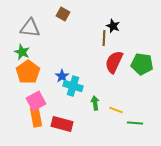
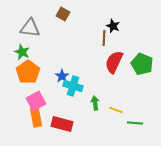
green pentagon: rotated 15 degrees clockwise
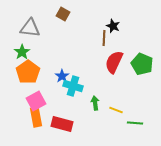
green star: rotated 14 degrees clockwise
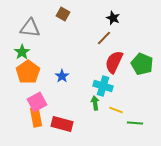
black star: moved 8 px up
brown line: rotated 42 degrees clockwise
cyan cross: moved 30 px right
pink square: moved 1 px right, 1 px down
